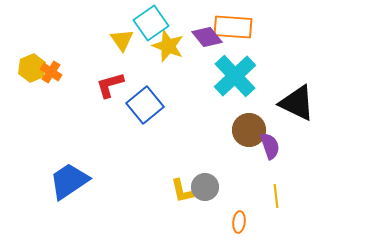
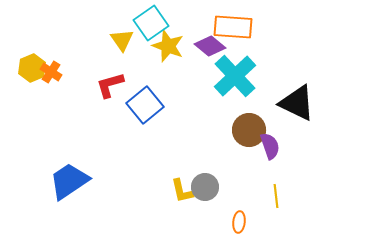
purple diamond: moved 3 px right, 9 px down; rotated 12 degrees counterclockwise
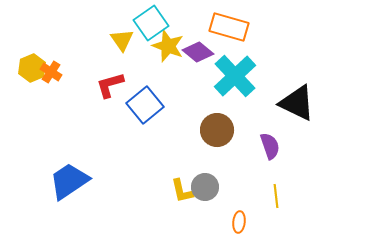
orange rectangle: moved 4 px left; rotated 12 degrees clockwise
purple diamond: moved 12 px left, 6 px down
brown circle: moved 32 px left
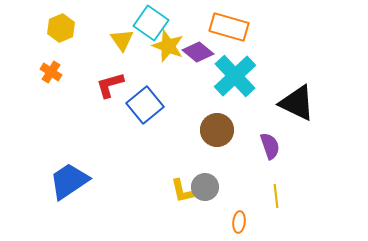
cyan square: rotated 20 degrees counterclockwise
yellow hexagon: moved 29 px right, 40 px up
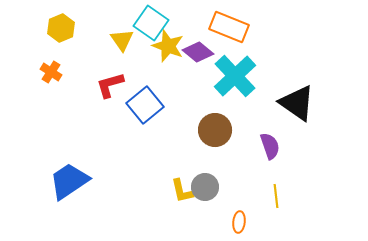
orange rectangle: rotated 6 degrees clockwise
black triangle: rotated 9 degrees clockwise
brown circle: moved 2 px left
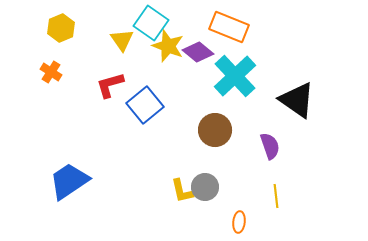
black triangle: moved 3 px up
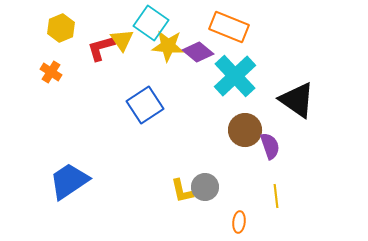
yellow star: rotated 16 degrees counterclockwise
red L-shape: moved 9 px left, 37 px up
blue square: rotated 6 degrees clockwise
brown circle: moved 30 px right
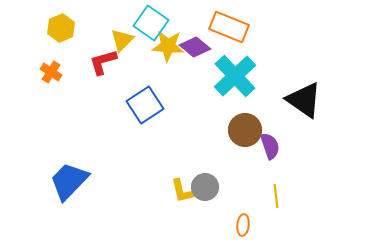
yellow triangle: rotated 20 degrees clockwise
red L-shape: moved 2 px right, 14 px down
purple diamond: moved 3 px left, 5 px up
black triangle: moved 7 px right
blue trapezoid: rotated 12 degrees counterclockwise
orange ellipse: moved 4 px right, 3 px down
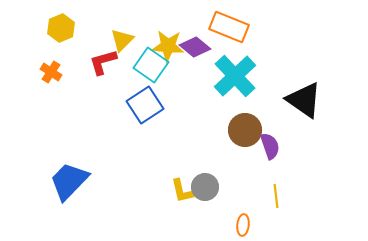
cyan square: moved 42 px down
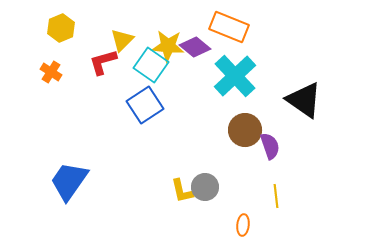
blue trapezoid: rotated 9 degrees counterclockwise
